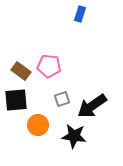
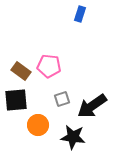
black star: moved 1 px left, 1 px down
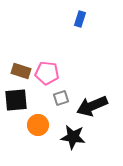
blue rectangle: moved 5 px down
pink pentagon: moved 2 px left, 7 px down
brown rectangle: rotated 18 degrees counterclockwise
gray square: moved 1 px left, 1 px up
black arrow: rotated 12 degrees clockwise
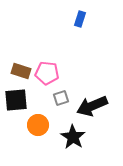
black star: rotated 25 degrees clockwise
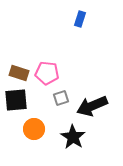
brown rectangle: moved 2 px left, 2 px down
orange circle: moved 4 px left, 4 px down
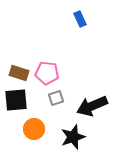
blue rectangle: rotated 42 degrees counterclockwise
gray square: moved 5 px left
black star: rotated 20 degrees clockwise
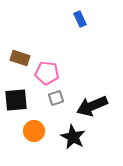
brown rectangle: moved 1 px right, 15 px up
orange circle: moved 2 px down
black star: rotated 25 degrees counterclockwise
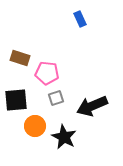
orange circle: moved 1 px right, 5 px up
black star: moved 9 px left
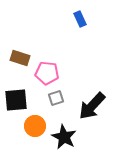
black arrow: rotated 24 degrees counterclockwise
